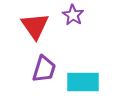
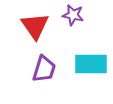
purple star: rotated 20 degrees counterclockwise
cyan rectangle: moved 8 px right, 18 px up
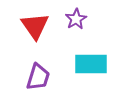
purple star: moved 3 px right, 4 px down; rotated 30 degrees clockwise
purple trapezoid: moved 6 px left, 8 px down
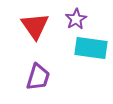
cyan rectangle: moved 16 px up; rotated 8 degrees clockwise
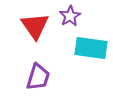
purple star: moved 6 px left, 3 px up
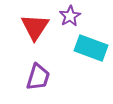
red triangle: moved 1 px down; rotated 8 degrees clockwise
cyan rectangle: rotated 12 degrees clockwise
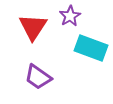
red triangle: moved 2 px left
purple trapezoid: rotated 108 degrees clockwise
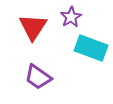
purple star: moved 1 px right, 1 px down
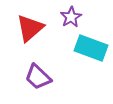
red triangle: moved 3 px left, 1 px down; rotated 16 degrees clockwise
purple trapezoid: rotated 8 degrees clockwise
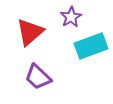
red triangle: moved 4 px down
cyan rectangle: moved 2 px up; rotated 40 degrees counterclockwise
